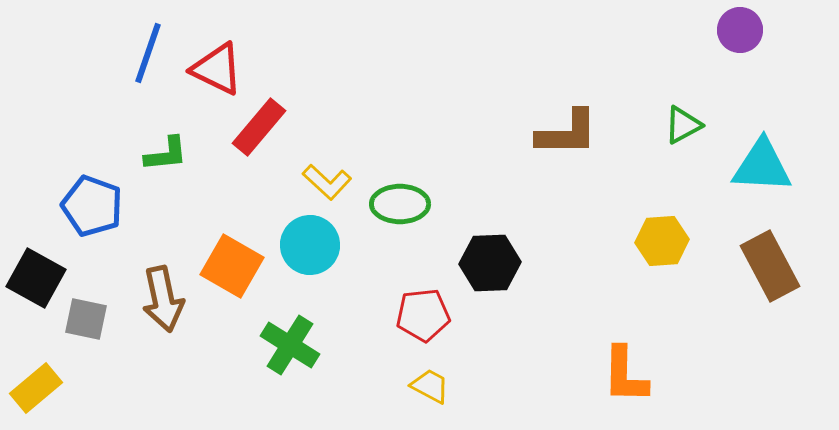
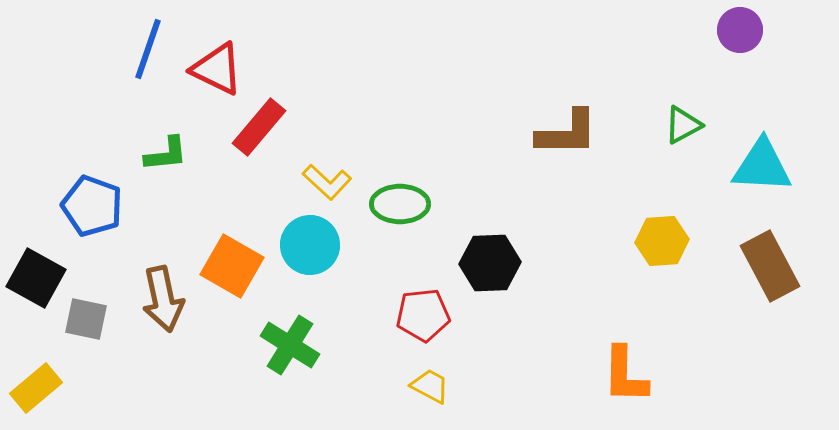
blue line: moved 4 px up
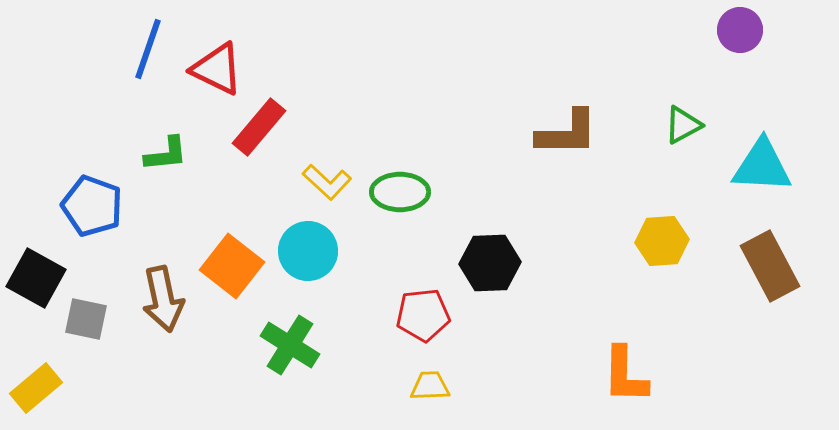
green ellipse: moved 12 px up
cyan circle: moved 2 px left, 6 px down
orange square: rotated 8 degrees clockwise
yellow trapezoid: rotated 30 degrees counterclockwise
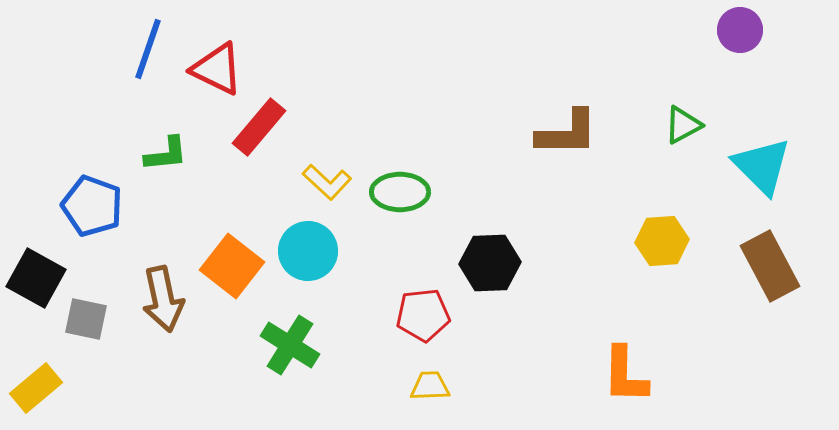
cyan triangle: rotated 42 degrees clockwise
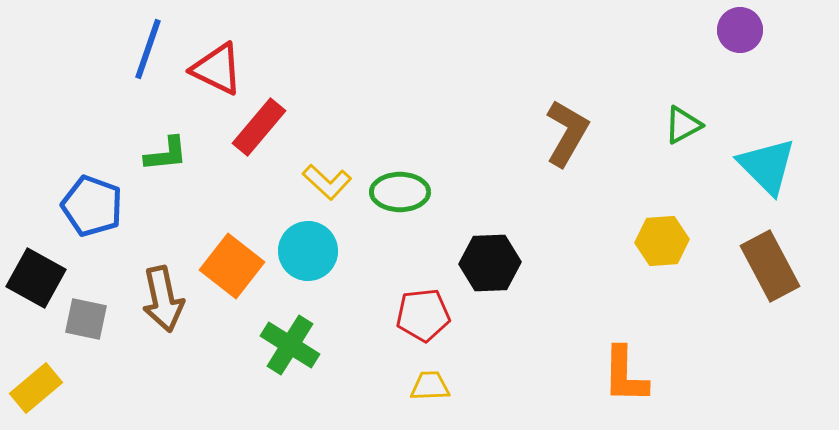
brown L-shape: rotated 60 degrees counterclockwise
cyan triangle: moved 5 px right
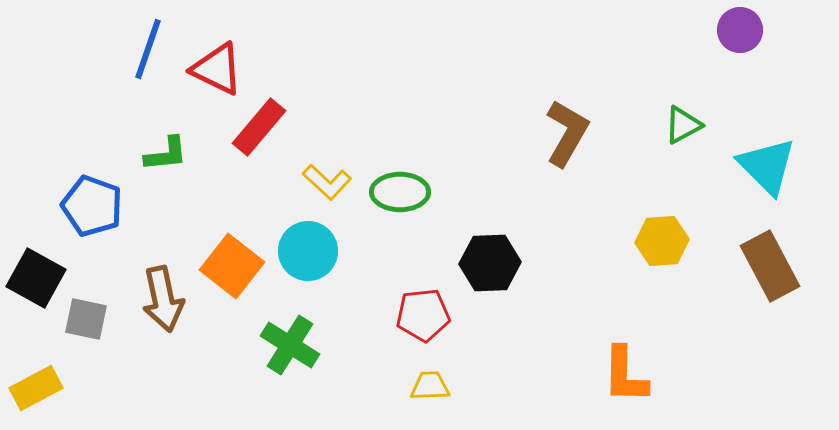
yellow rectangle: rotated 12 degrees clockwise
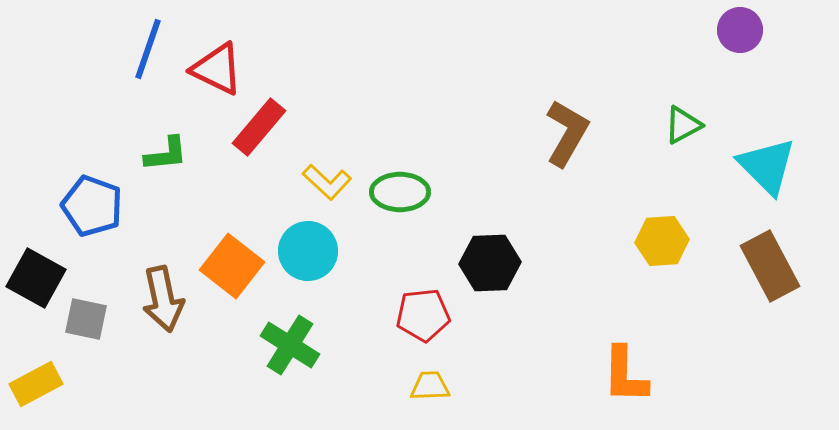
yellow rectangle: moved 4 px up
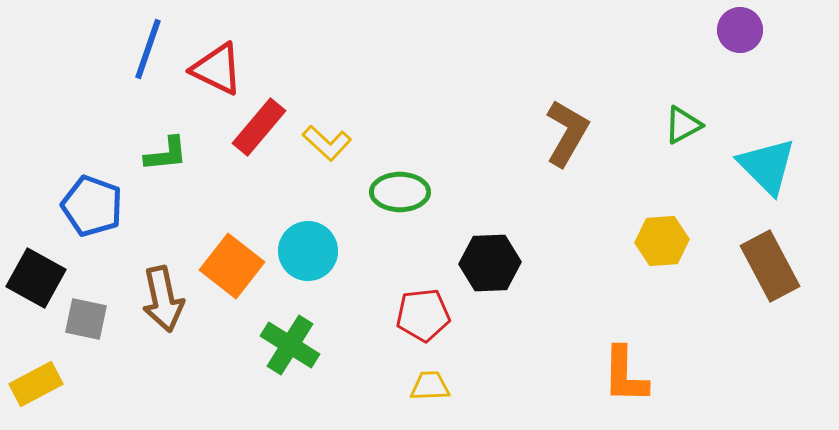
yellow L-shape: moved 39 px up
